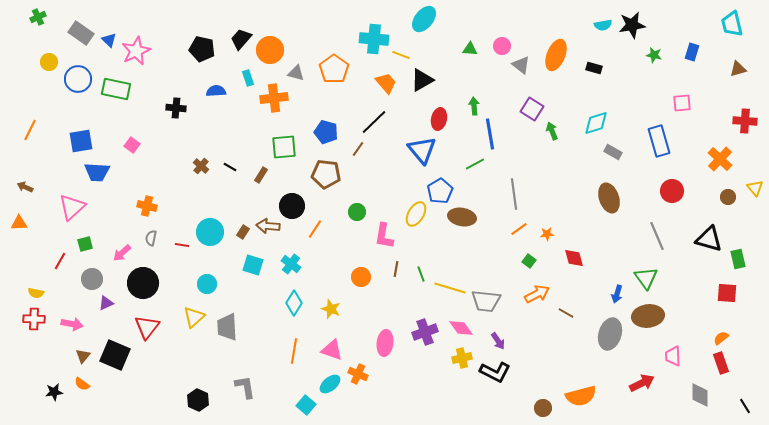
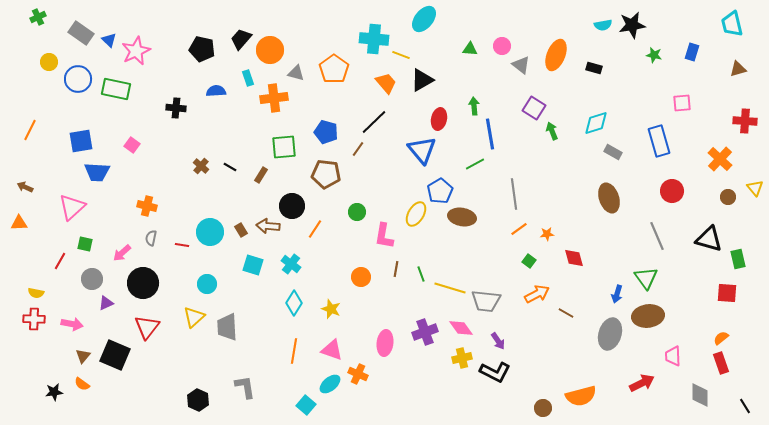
purple square at (532, 109): moved 2 px right, 1 px up
brown rectangle at (243, 232): moved 2 px left, 2 px up; rotated 64 degrees counterclockwise
green square at (85, 244): rotated 28 degrees clockwise
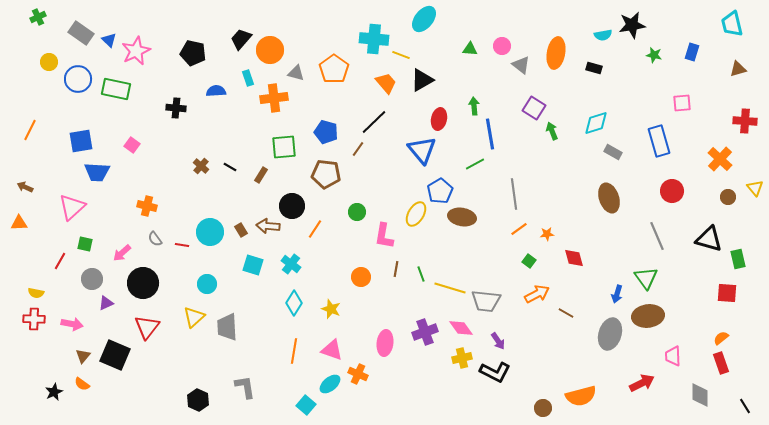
cyan semicircle at (603, 25): moved 10 px down
black pentagon at (202, 49): moved 9 px left, 4 px down
orange ellipse at (556, 55): moved 2 px up; rotated 12 degrees counterclockwise
gray semicircle at (151, 238): moved 4 px right, 1 px down; rotated 49 degrees counterclockwise
black star at (54, 392): rotated 18 degrees counterclockwise
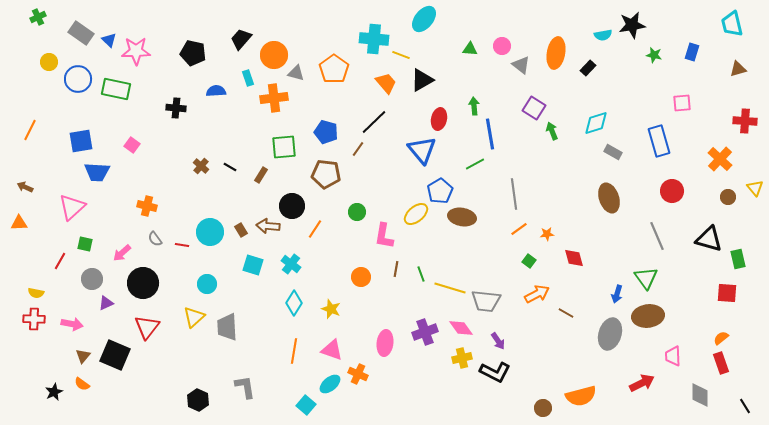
orange circle at (270, 50): moved 4 px right, 5 px down
pink star at (136, 51): rotated 24 degrees clockwise
black rectangle at (594, 68): moved 6 px left; rotated 63 degrees counterclockwise
yellow ellipse at (416, 214): rotated 20 degrees clockwise
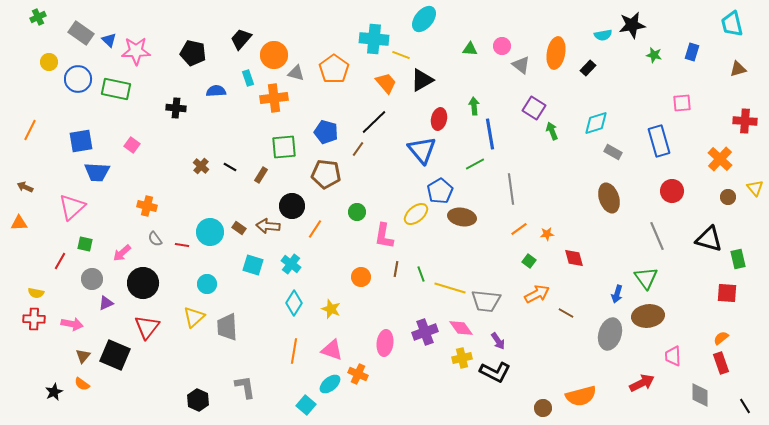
gray line at (514, 194): moved 3 px left, 5 px up
brown rectangle at (241, 230): moved 2 px left, 2 px up; rotated 24 degrees counterclockwise
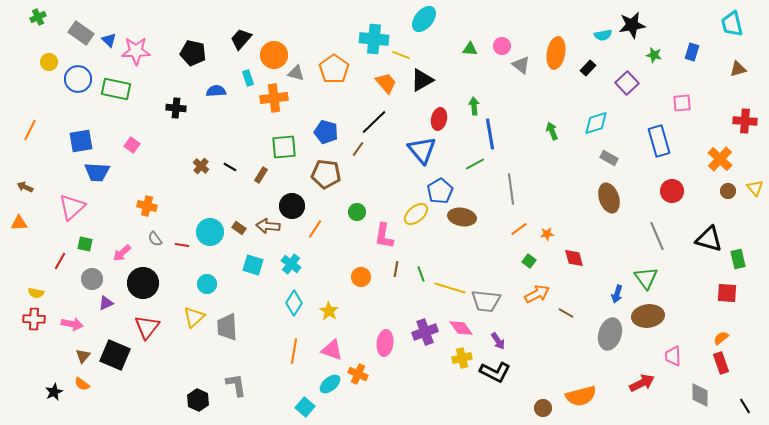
purple square at (534, 108): moved 93 px right, 25 px up; rotated 15 degrees clockwise
gray rectangle at (613, 152): moved 4 px left, 6 px down
brown circle at (728, 197): moved 6 px up
yellow star at (331, 309): moved 2 px left, 2 px down; rotated 12 degrees clockwise
gray L-shape at (245, 387): moved 9 px left, 2 px up
cyan square at (306, 405): moved 1 px left, 2 px down
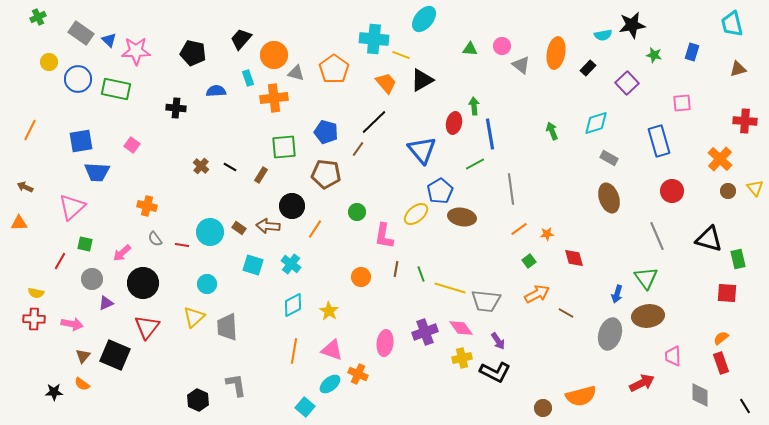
red ellipse at (439, 119): moved 15 px right, 4 px down
green square at (529, 261): rotated 16 degrees clockwise
cyan diamond at (294, 303): moved 1 px left, 2 px down; rotated 30 degrees clockwise
black star at (54, 392): rotated 24 degrees clockwise
